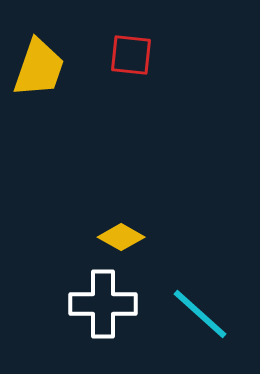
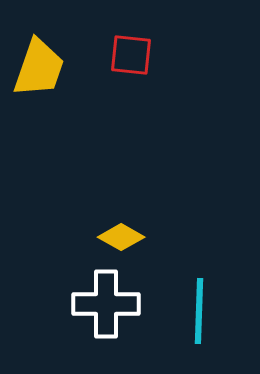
white cross: moved 3 px right
cyan line: moved 1 px left, 3 px up; rotated 50 degrees clockwise
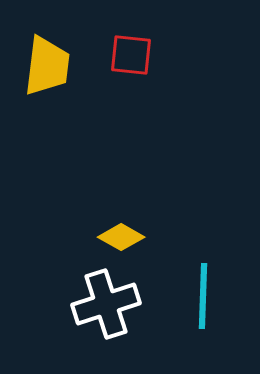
yellow trapezoid: moved 8 px right, 2 px up; rotated 12 degrees counterclockwise
white cross: rotated 18 degrees counterclockwise
cyan line: moved 4 px right, 15 px up
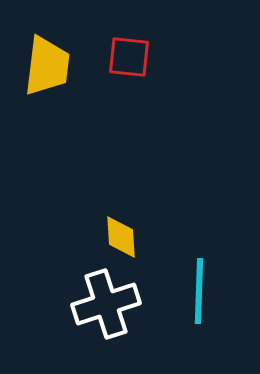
red square: moved 2 px left, 2 px down
yellow diamond: rotated 57 degrees clockwise
cyan line: moved 4 px left, 5 px up
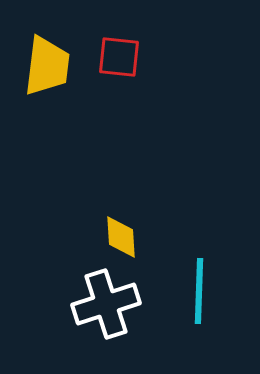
red square: moved 10 px left
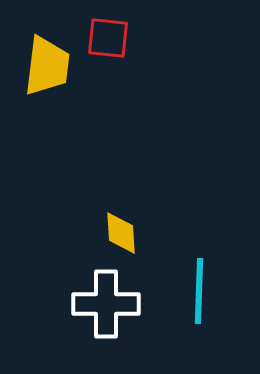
red square: moved 11 px left, 19 px up
yellow diamond: moved 4 px up
white cross: rotated 18 degrees clockwise
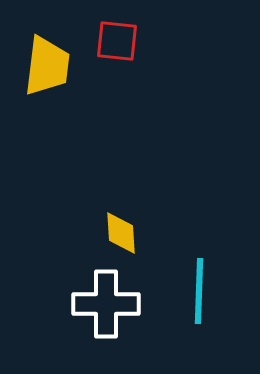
red square: moved 9 px right, 3 px down
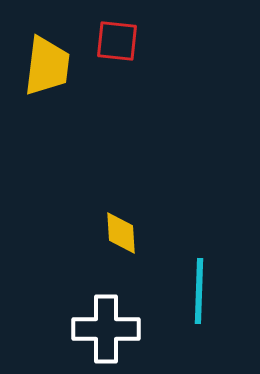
white cross: moved 25 px down
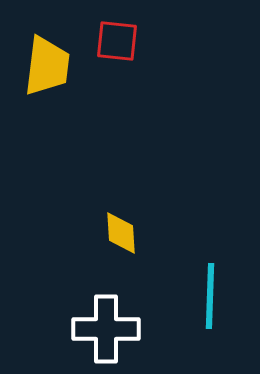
cyan line: moved 11 px right, 5 px down
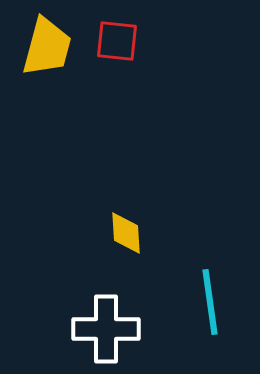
yellow trapezoid: moved 19 px up; rotated 8 degrees clockwise
yellow diamond: moved 5 px right
cyan line: moved 6 px down; rotated 10 degrees counterclockwise
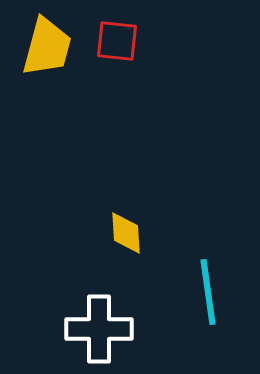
cyan line: moved 2 px left, 10 px up
white cross: moved 7 px left
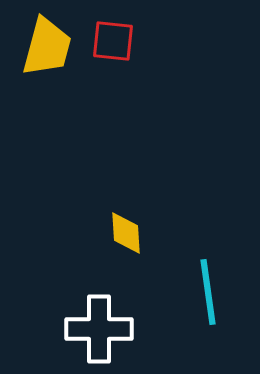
red square: moved 4 px left
